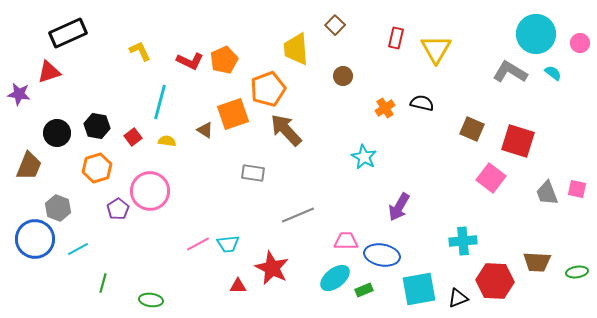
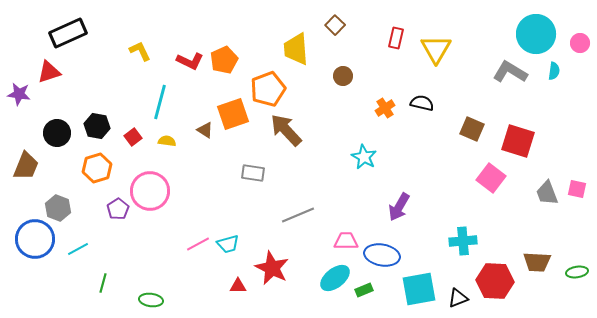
cyan semicircle at (553, 73): moved 1 px right, 2 px up; rotated 60 degrees clockwise
brown trapezoid at (29, 166): moved 3 px left
cyan trapezoid at (228, 244): rotated 10 degrees counterclockwise
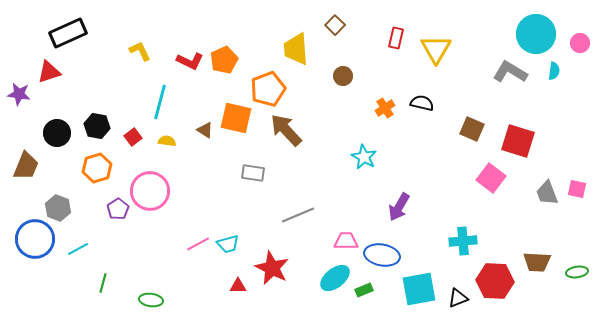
orange square at (233, 114): moved 3 px right, 4 px down; rotated 32 degrees clockwise
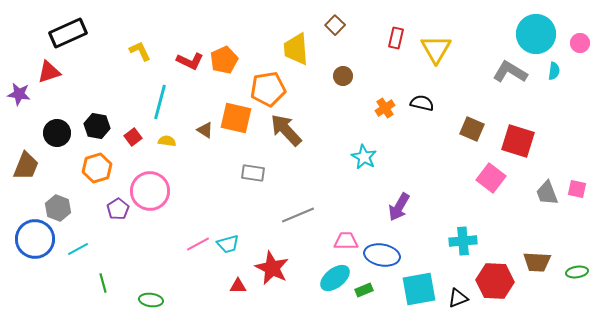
orange pentagon at (268, 89): rotated 12 degrees clockwise
green line at (103, 283): rotated 30 degrees counterclockwise
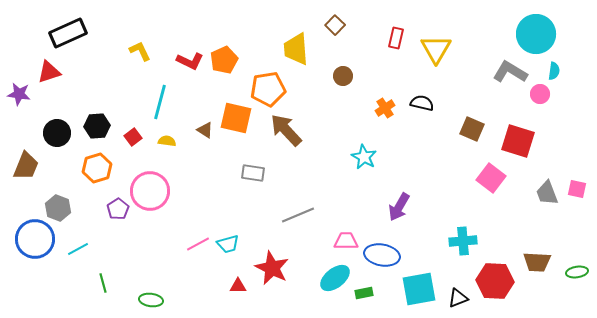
pink circle at (580, 43): moved 40 px left, 51 px down
black hexagon at (97, 126): rotated 15 degrees counterclockwise
green rectangle at (364, 290): moved 3 px down; rotated 12 degrees clockwise
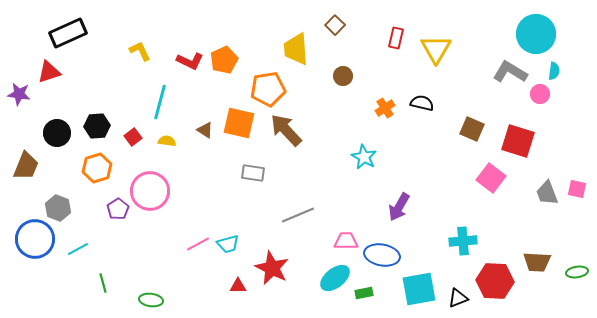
orange square at (236, 118): moved 3 px right, 5 px down
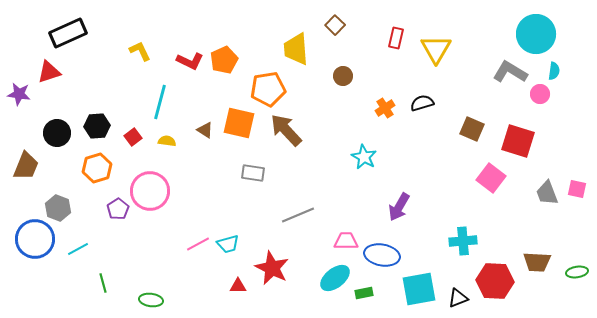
black semicircle at (422, 103): rotated 30 degrees counterclockwise
